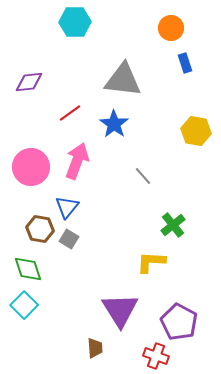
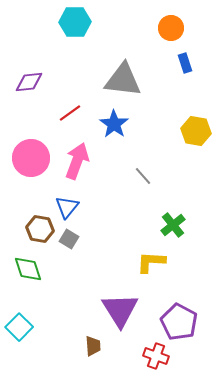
pink circle: moved 9 px up
cyan square: moved 5 px left, 22 px down
brown trapezoid: moved 2 px left, 2 px up
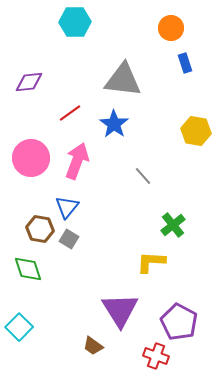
brown trapezoid: rotated 130 degrees clockwise
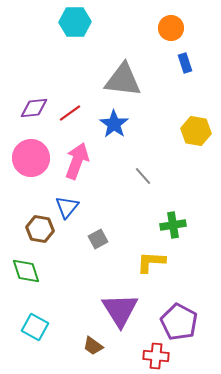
purple diamond: moved 5 px right, 26 px down
green cross: rotated 30 degrees clockwise
gray square: moved 29 px right; rotated 30 degrees clockwise
green diamond: moved 2 px left, 2 px down
cyan square: moved 16 px right; rotated 16 degrees counterclockwise
red cross: rotated 15 degrees counterclockwise
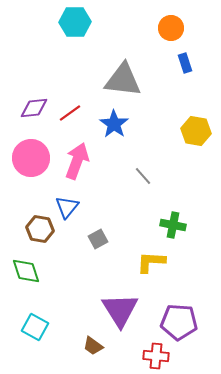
green cross: rotated 20 degrees clockwise
purple pentagon: rotated 24 degrees counterclockwise
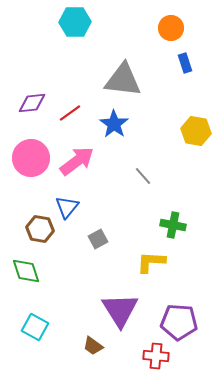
purple diamond: moved 2 px left, 5 px up
pink arrow: rotated 33 degrees clockwise
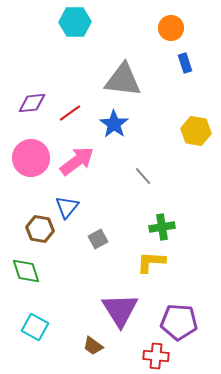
green cross: moved 11 px left, 2 px down; rotated 20 degrees counterclockwise
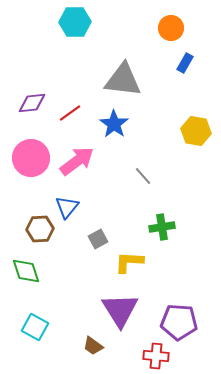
blue rectangle: rotated 48 degrees clockwise
brown hexagon: rotated 12 degrees counterclockwise
yellow L-shape: moved 22 px left
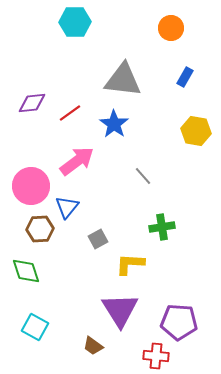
blue rectangle: moved 14 px down
pink circle: moved 28 px down
yellow L-shape: moved 1 px right, 2 px down
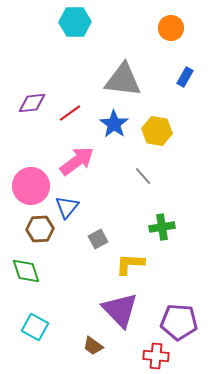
yellow hexagon: moved 39 px left
purple triangle: rotated 12 degrees counterclockwise
